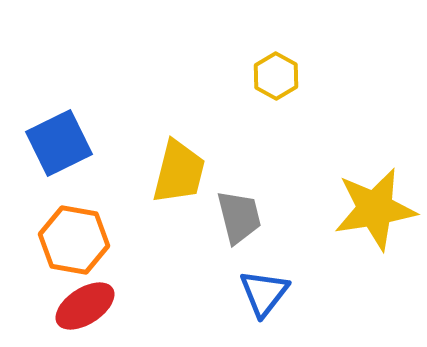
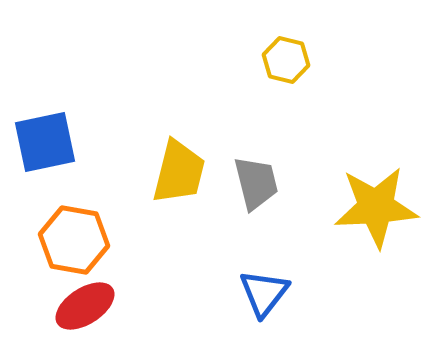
yellow hexagon: moved 10 px right, 16 px up; rotated 15 degrees counterclockwise
blue square: moved 14 px left, 1 px up; rotated 14 degrees clockwise
yellow star: moved 1 px right, 2 px up; rotated 6 degrees clockwise
gray trapezoid: moved 17 px right, 34 px up
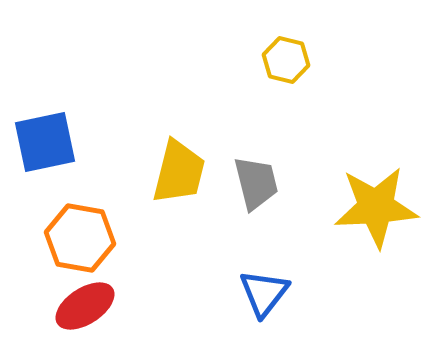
orange hexagon: moved 6 px right, 2 px up
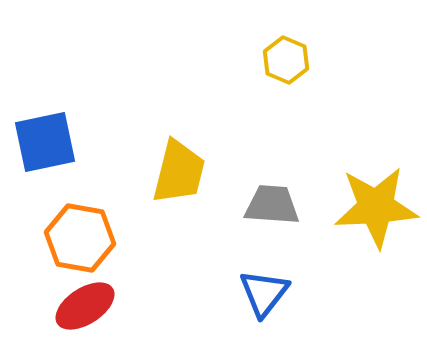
yellow hexagon: rotated 9 degrees clockwise
gray trapezoid: moved 16 px right, 22 px down; rotated 72 degrees counterclockwise
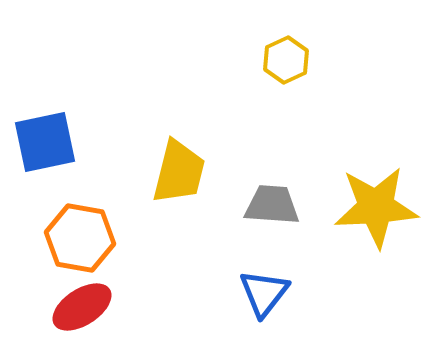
yellow hexagon: rotated 12 degrees clockwise
red ellipse: moved 3 px left, 1 px down
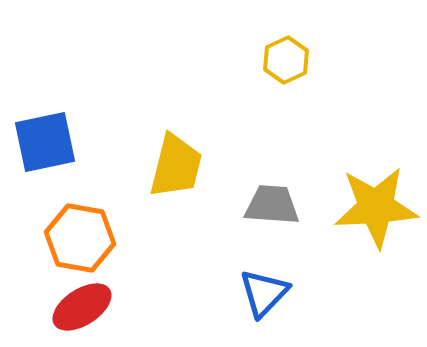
yellow trapezoid: moved 3 px left, 6 px up
blue triangle: rotated 6 degrees clockwise
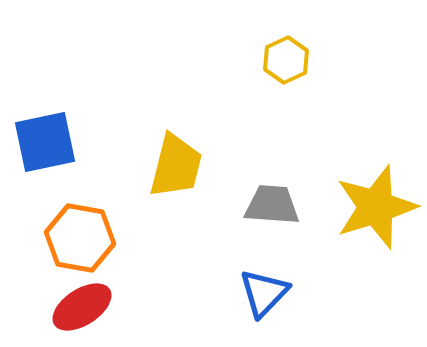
yellow star: rotated 14 degrees counterclockwise
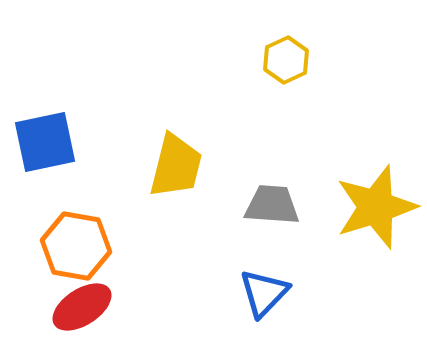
orange hexagon: moved 4 px left, 8 px down
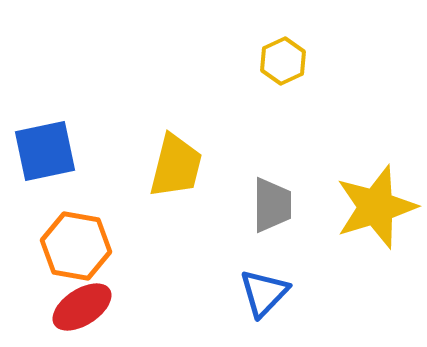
yellow hexagon: moved 3 px left, 1 px down
blue square: moved 9 px down
gray trapezoid: rotated 86 degrees clockwise
